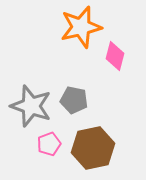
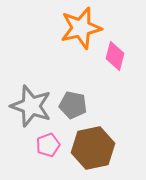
orange star: moved 1 px down
gray pentagon: moved 1 px left, 5 px down
pink pentagon: moved 1 px left, 1 px down
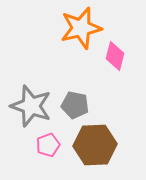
gray pentagon: moved 2 px right
brown hexagon: moved 2 px right, 3 px up; rotated 9 degrees clockwise
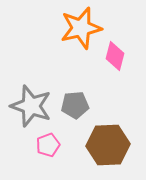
gray pentagon: rotated 16 degrees counterclockwise
brown hexagon: moved 13 px right
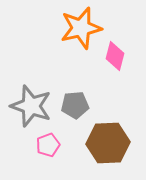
brown hexagon: moved 2 px up
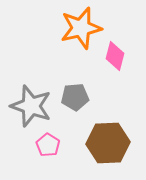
gray pentagon: moved 8 px up
pink pentagon: rotated 20 degrees counterclockwise
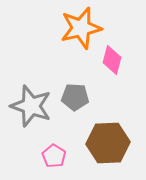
pink diamond: moved 3 px left, 4 px down
gray pentagon: rotated 8 degrees clockwise
pink pentagon: moved 6 px right, 11 px down
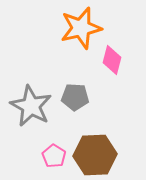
gray star: rotated 9 degrees clockwise
brown hexagon: moved 13 px left, 12 px down
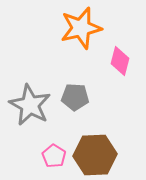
pink diamond: moved 8 px right, 1 px down
gray star: moved 1 px left, 1 px up
